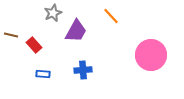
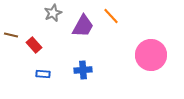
purple trapezoid: moved 7 px right, 5 px up
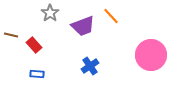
gray star: moved 3 px left; rotated 12 degrees counterclockwise
purple trapezoid: rotated 40 degrees clockwise
blue cross: moved 7 px right, 4 px up; rotated 30 degrees counterclockwise
blue rectangle: moved 6 px left
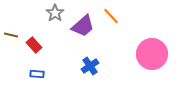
gray star: moved 5 px right
purple trapezoid: rotated 20 degrees counterclockwise
pink circle: moved 1 px right, 1 px up
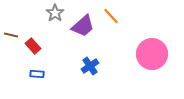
red rectangle: moved 1 px left, 1 px down
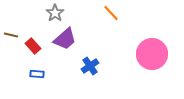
orange line: moved 3 px up
purple trapezoid: moved 18 px left, 13 px down
